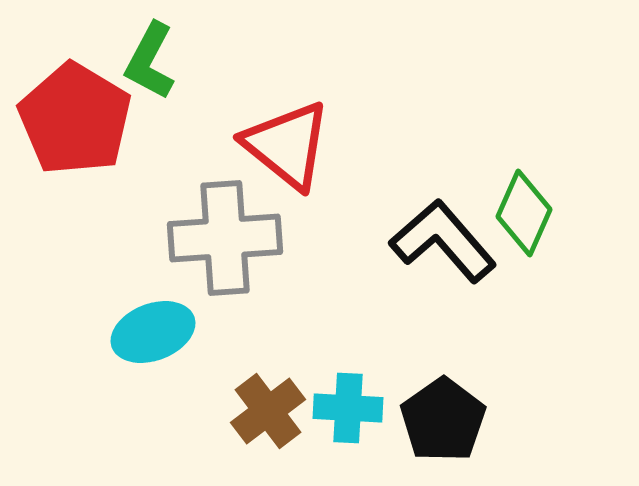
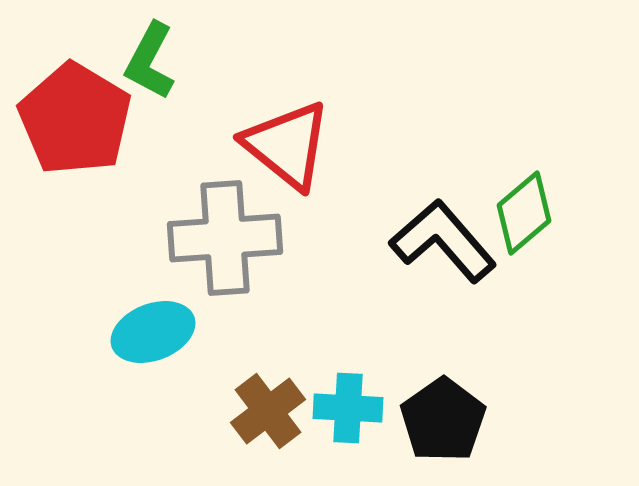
green diamond: rotated 26 degrees clockwise
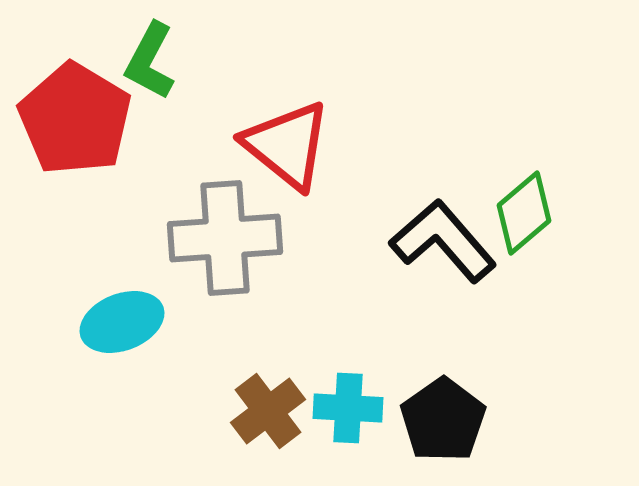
cyan ellipse: moved 31 px left, 10 px up
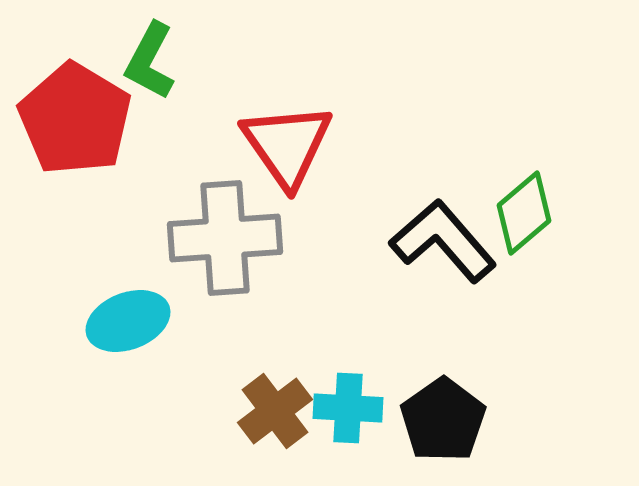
red triangle: rotated 16 degrees clockwise
cyan ellipse: moved 6 px right, 1 px up
brown cross: moved 7 px right
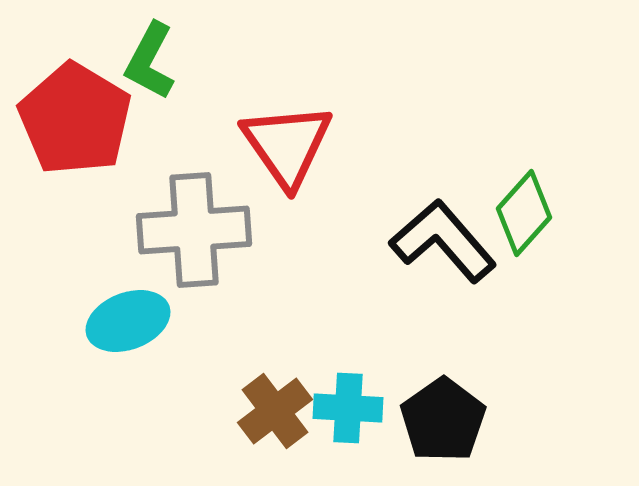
green diamond: rotated 8 degrees counterclockwise
gray cross: moved 31 px left, 8 px up
